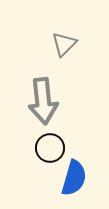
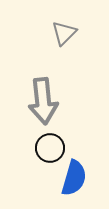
gray triangle: moved 11 px up
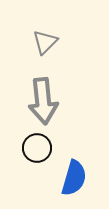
gray triangle: moved 19 px left, 9 px down
black circle: moved 13 px left
